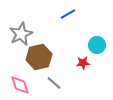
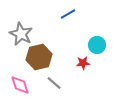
gray star: rotated 20 degrees counterclockwise
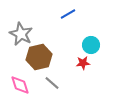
cyan circle: moved 6 px left
gray line: moved 2 px left
